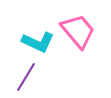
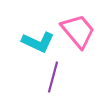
purple line: moved 27 px right; rotated 16 degrees counterclockwise
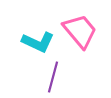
pink trapezoid: moved 2 px right
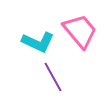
purple line: rotated 44 degrees counterclockwise
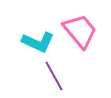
purple line: moved 1 px right, 1 px up
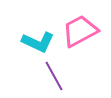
pink trapezoid: rotated 78 degrees counterclockwise
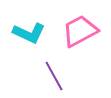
cyan L-shape: moved 9 px left, 9 px up
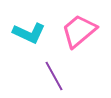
pink trapezoid: moved 1 px left; rotated 12 degrees counterclockwise
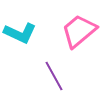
cyan L-shape: moved 9 px left
